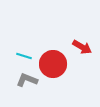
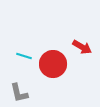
gray L-shape: moved 8 px left, 13 px down; rotated 125 degrees counterclockwise
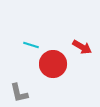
cyan line: moved 7 px right, 11 px up
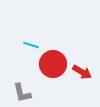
red arrow: moved 25 px down
gray L-shape: moved 3 px right
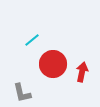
cyan line: moved 1 px right, 5 px up; rotated 56 degrees counterclockwise
red arrow: rotated 108 degrees counterclockwise
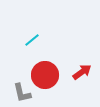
red circle: moved 8 px left, 11 px down
red arrow: rotated 42 degrees clockwise
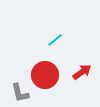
cyan line: moved 23 px right
gray L-shape: moved 2 px left
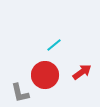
cyan line: moved 1 px left, 5 px down
